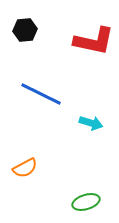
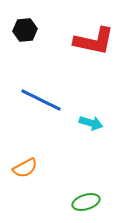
blue line: moved 6 px down
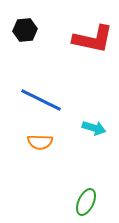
red L-shape: moved 1 px left, 2 px up
cyan arrow: moved 3 px right, 5 px down
orange semicircle: moved 15 px right, 26 px up; rotated 30 degrees clockwise
green ellipse: rotated 48 degrees counterclockwise
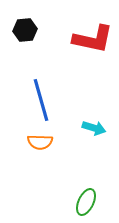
blue line: rotated 48 degrees clockwise
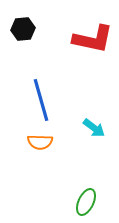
black hexagon: moved 2 px left, 1 px up
cyan arrow: rotated 20 degrees clockwise
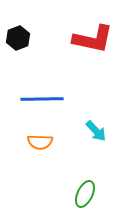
black hexagon: moved 5 px left, 9 px down; rotated 15 degrees counterclockwise
blue line: moved 1 px right, 1 px up; rotated 75 degrees counterclockwise
cyan arrow: moved 2 px right, 3 px down; rotated 10 degrees clockwise
green ellipse: moved 1 px left, 8 px up
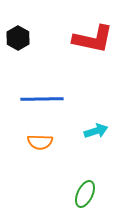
black hexagon: rotated 10 degrees counterclockwise
cyan arrow: rotated 65 degrees counterclockwise
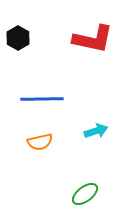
orange semicircle: rotated 15 degrees counterclockwise
green ellipse: rotated 28 degrees clockwise
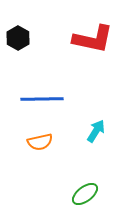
cyan arrow: rotated 40 degrees counterclockwise
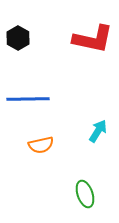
blue line: moved 14 px left
cyan arrow: moved 2 px right
orange semicircle: moved 1 px right, 3 px down
green ellipse: rotated 72 degrees counterclockwise
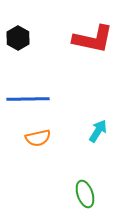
orange semicircle: moved 3 px left, 7 px up
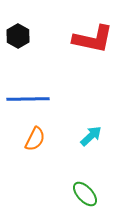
black hexagon: moved 2 px up
cyan arrow: moved 7 px left, 5 px down; rotated 15 degrees clockwise
orange semicircle: moved 3 px left, 1 px down; rotated 50 degrees counterclockwise
green ellipse: rotated 24 degrees counterclockwise
